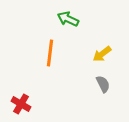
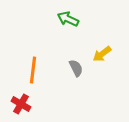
orange line: moved 17 px left, 17 px down
gray semicircle: moved 27 px left, 16 px up
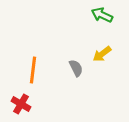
green arrow: moved 34 px right, 4 px up
